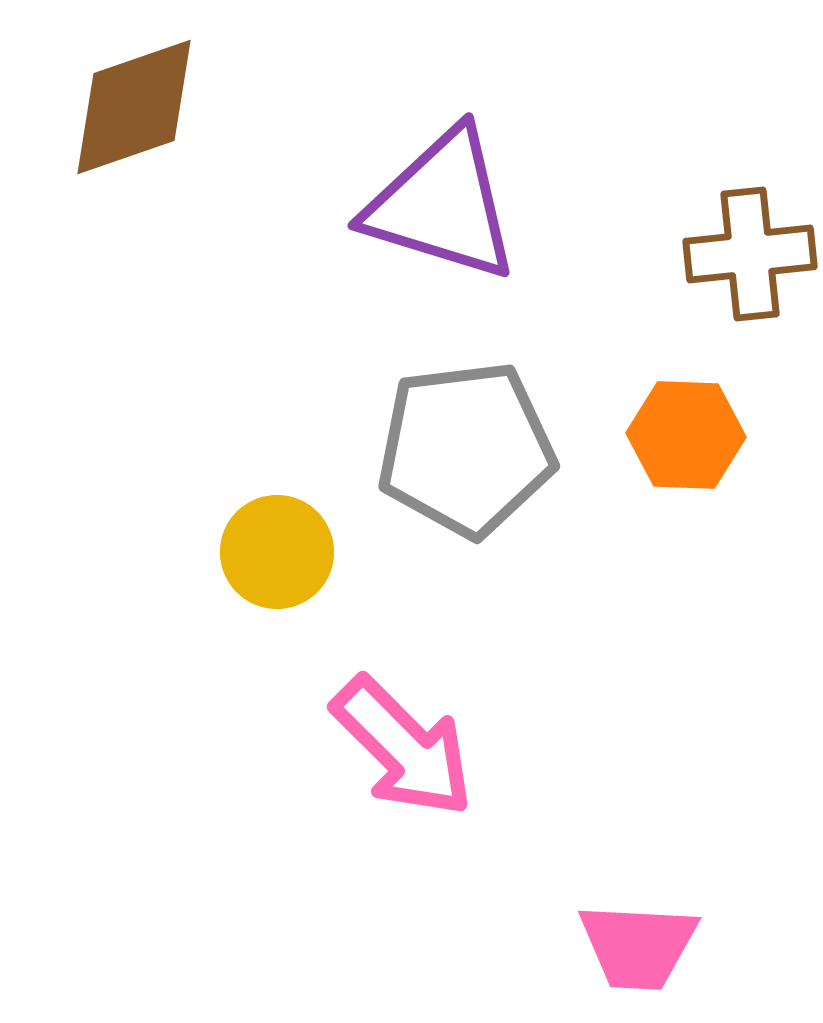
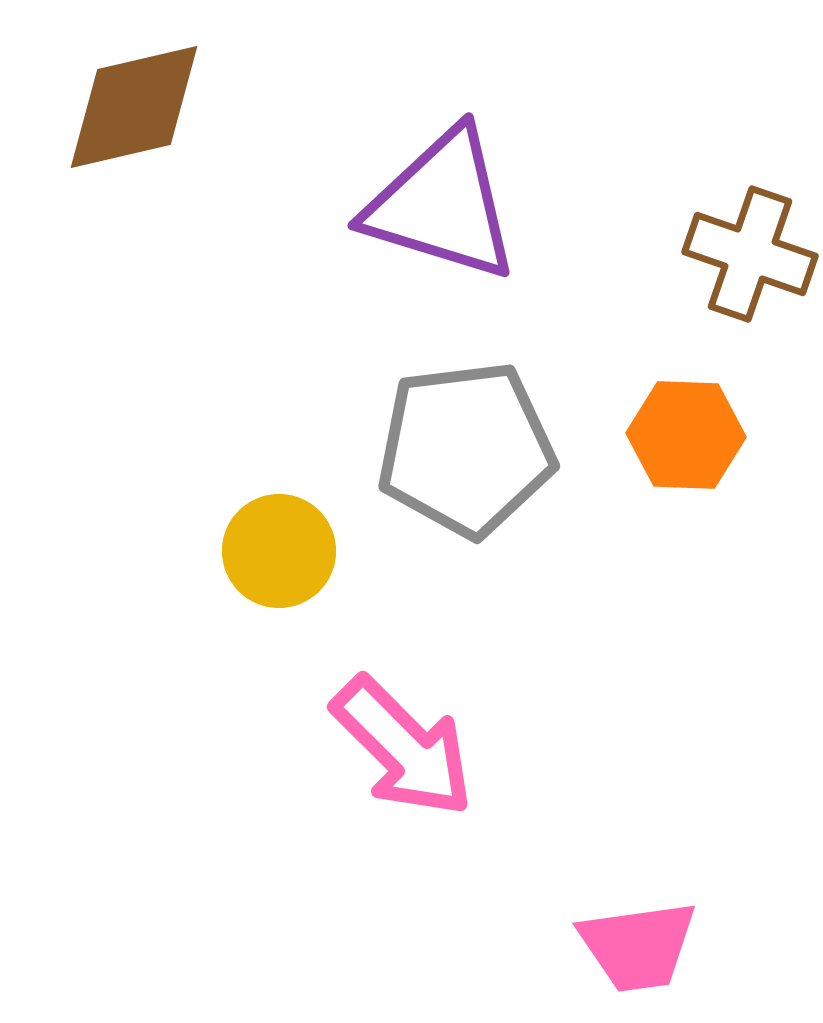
brown diamond: rotated 6 degrees clockwise
brown cross: rotated 25 degrees clockwise
yellow circle: moved 2 px right, 1 px up
pink trapezoid: rotated 11 degrees counterclockwise
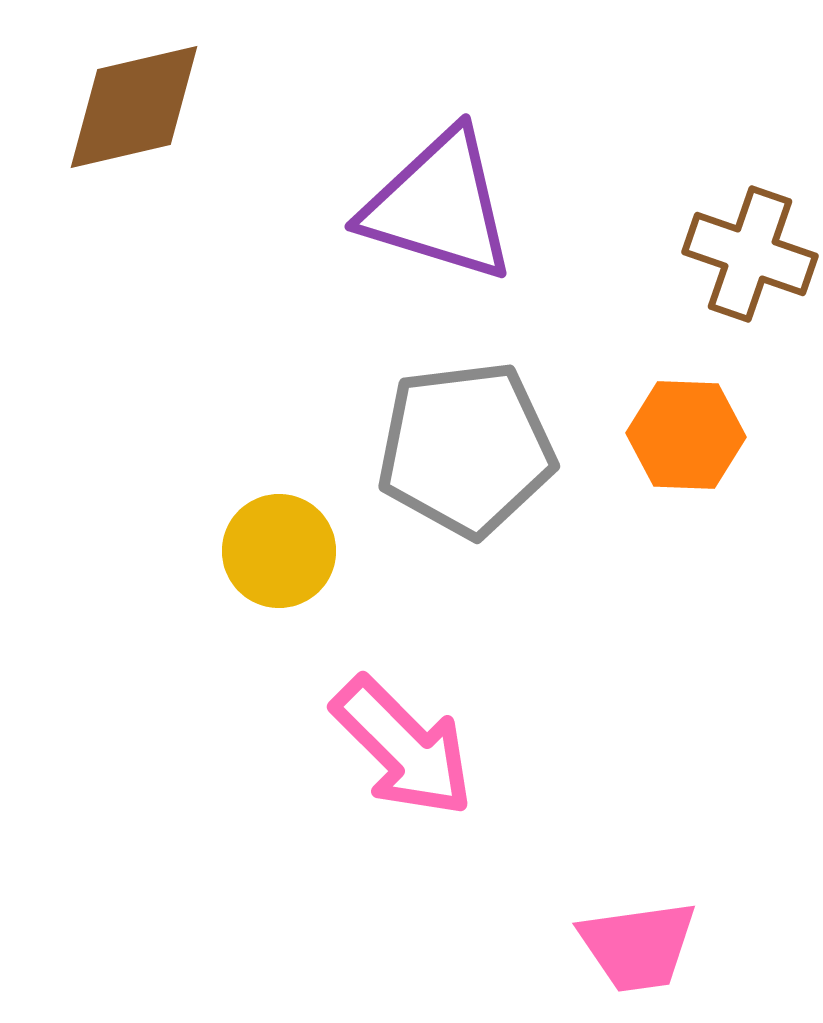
purple triangle: moved 3 px left, 1 px down
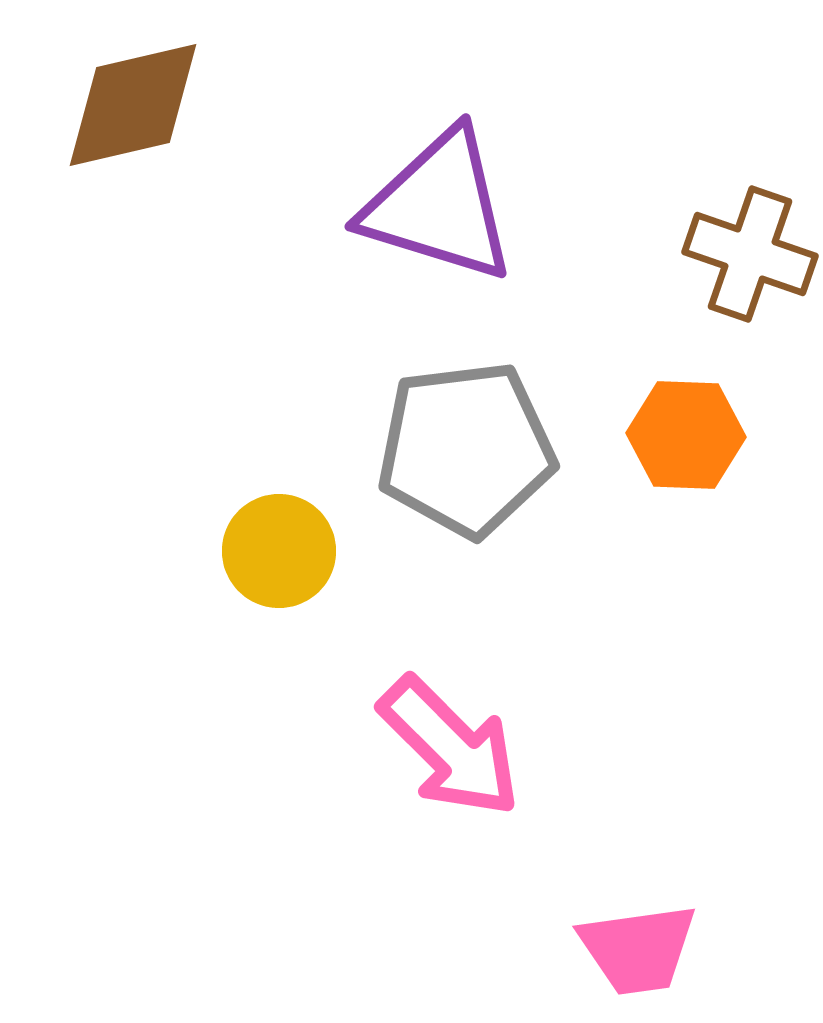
brown diamond: moved 1 px left, 2 px up
pink arrow: moved 47 px right
pink trapezoid: moved 3 px down
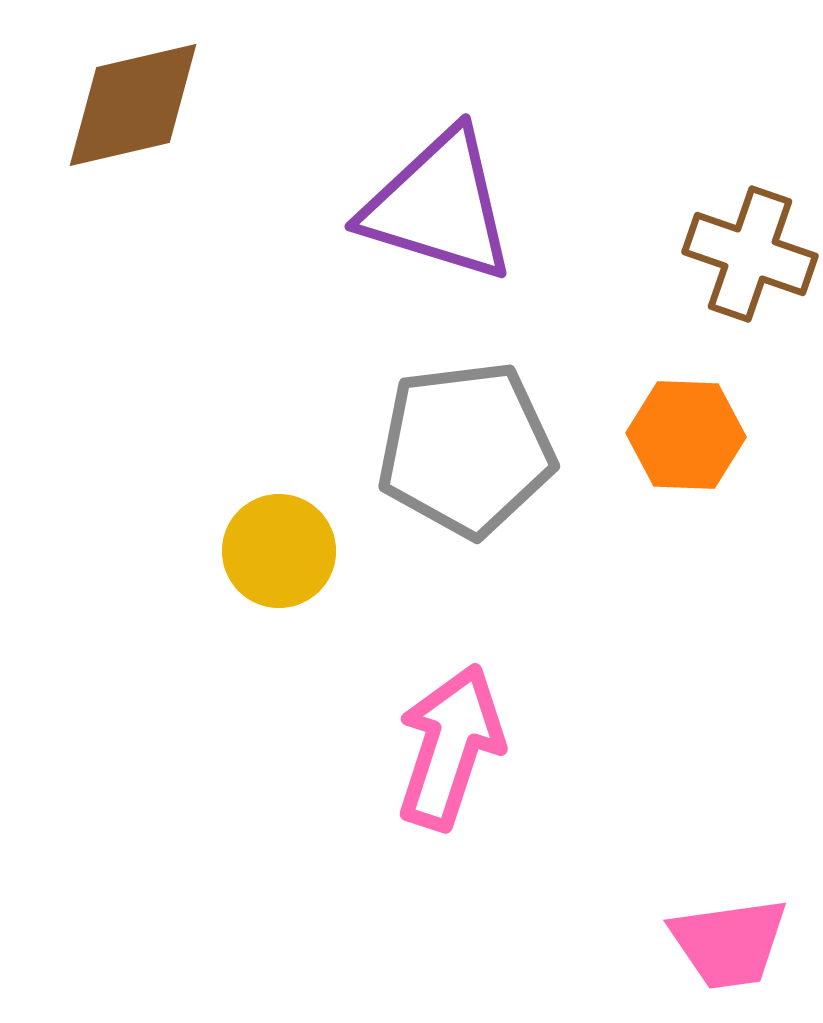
pink arrow: rotated 117 degrees counterclockwise
pink trapezoid: moved 91 px right, 6 px up
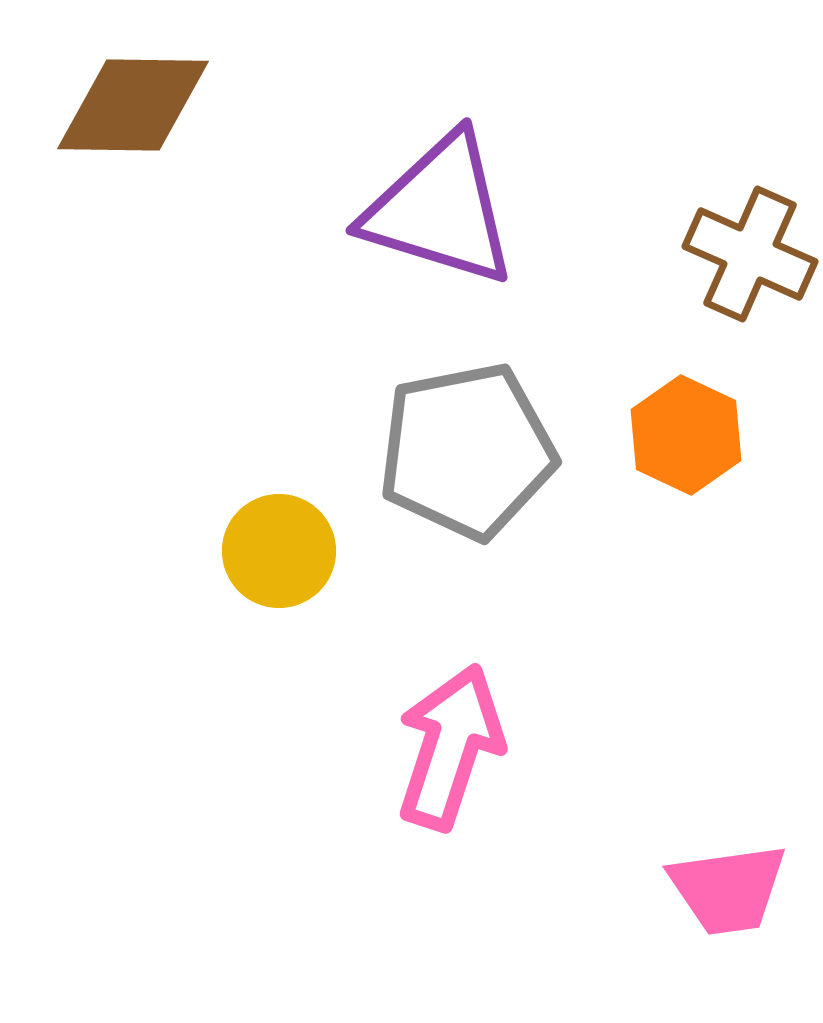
brown diamond: rotated 14 degrees clockwise
purple triangle: moved 1 px right, 4 px down
brown cross: rotated 5 degrees clockwise
orange hexagon: rotated 23 degrees clockwise
gray pentagon: moved 1 px right, 2 px down; rotated 4 degrees counterclockwise
pink trapezoid: moved 1 px left, 54 px up
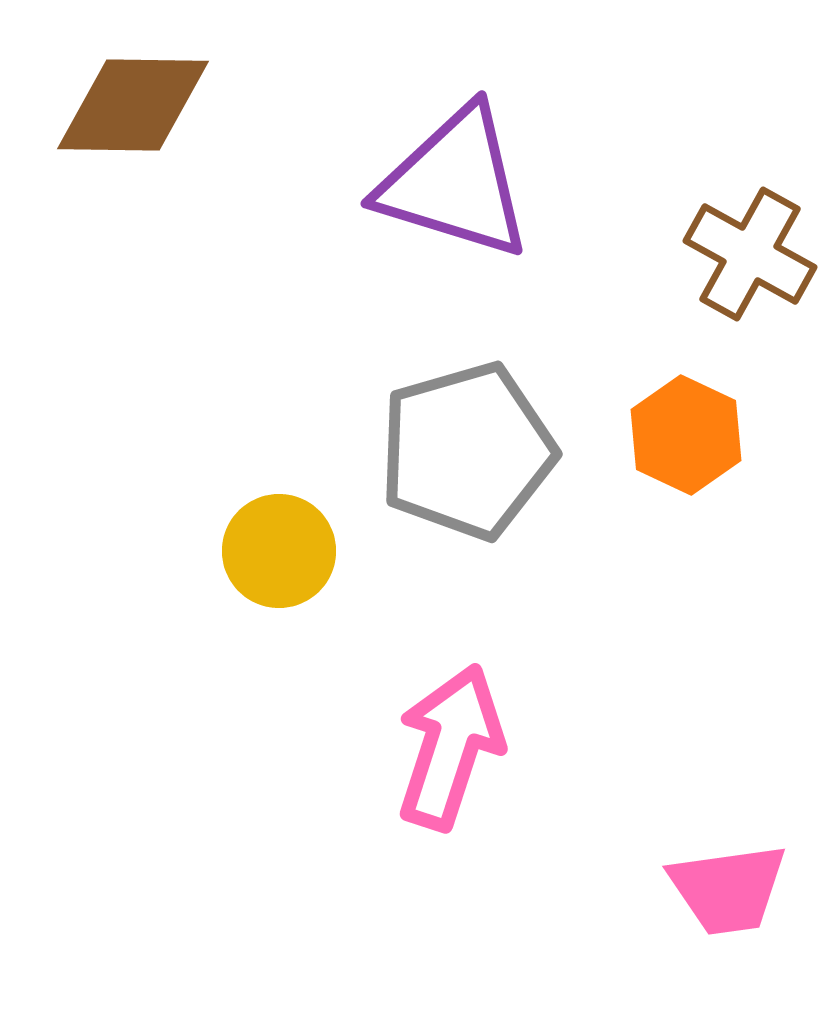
purple triangle: moved 15 px right, 27 px up
brown cross: rotated 5 degrees clockwise
gray pentagon: rotated 5 degrees counterclockwise
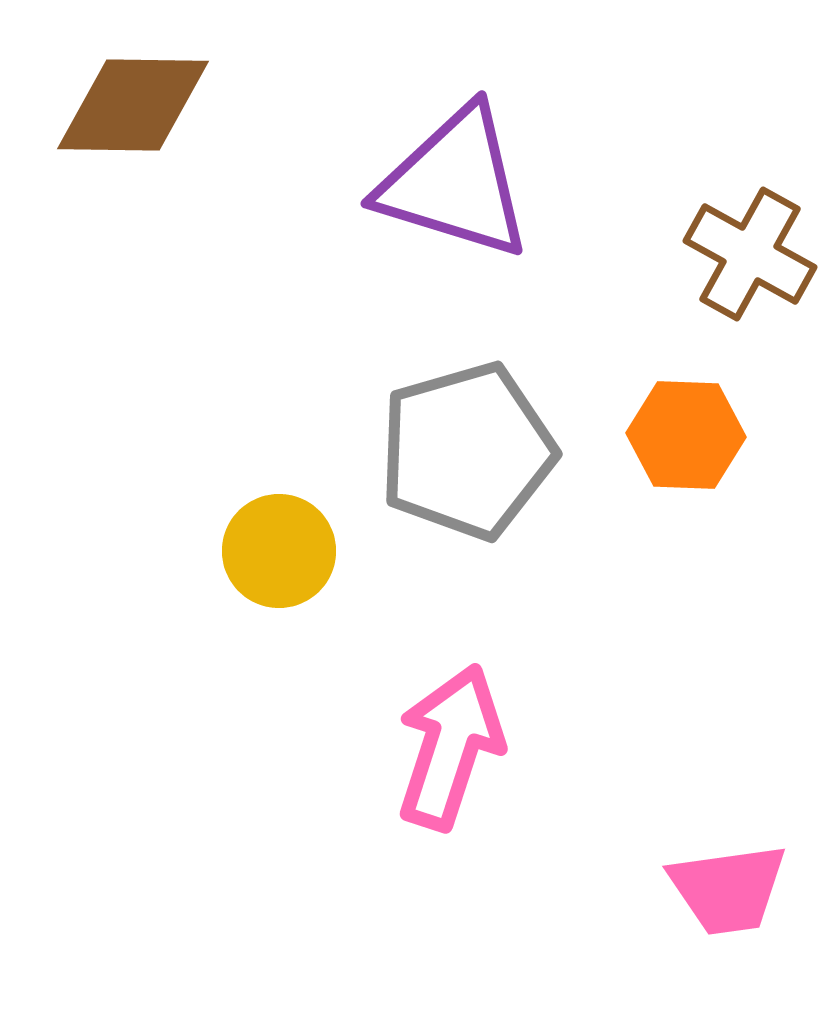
orange hexagon: rotated 23 degrees counterclockwise
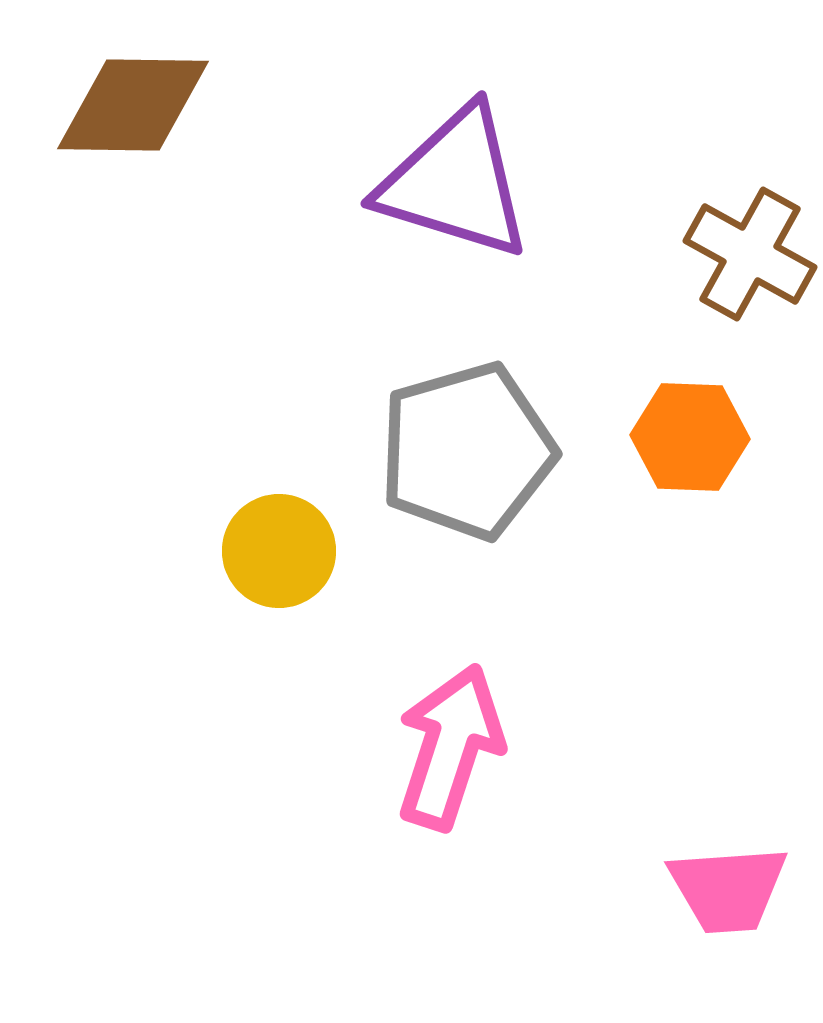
orange hexagon: moved 4 px right, 2 px down
pink trapezoid: rotated 4 degrees clockwise
